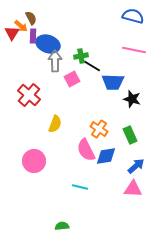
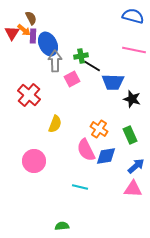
orange arrow: moved 3 px right, 4 px down
blue ellipse: rotated 45 degrees clockwise
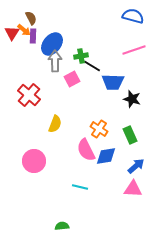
blue ellipse: moved 4 px right; rotated 65 degrees clockwise
pink line: rotated 30 degrees counterclockwise
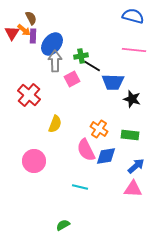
pink line: rotated 25 degrees clockwise
green rectangle: rotated 60 degrees counterclockwise
green semicircle: moved 1 px right, 1 px up; rotated 24 degrees counterclockwise
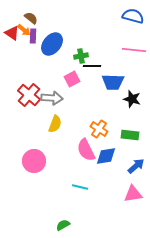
brown semicircle: rotated 24 degrees counterclockwise
red triangle: rotated 28 degrees counterclockwise
gray arrow: moved 3 px left, 37 px down; rotated 95 degrees clockwise
black line: rotated 30 degrees counterclockwise
pink triangle: moved 5 px down; rotated 12 degrees counterclockwise
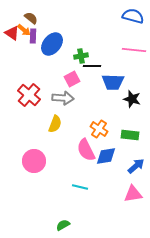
gray arrow: moved 11 px right
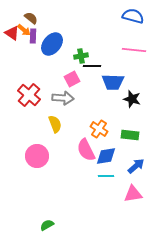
yellow semicircle: rotated 42 degrees counterclockwise
pink circle: moved 3 px right, 5 px up
cyan line: moved 26 px right, 11 px up; rotated 14 degrees counterclockwise
green semicircle: moved 16 px left
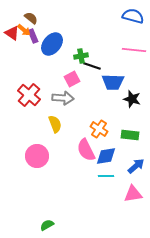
purple rectangle: rotated 24 degrees counterclockwise
black line: rotated 18 degrees clockwise
